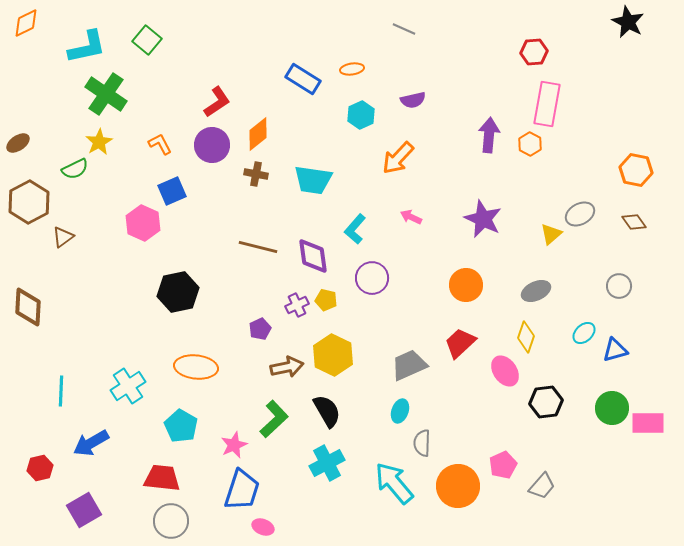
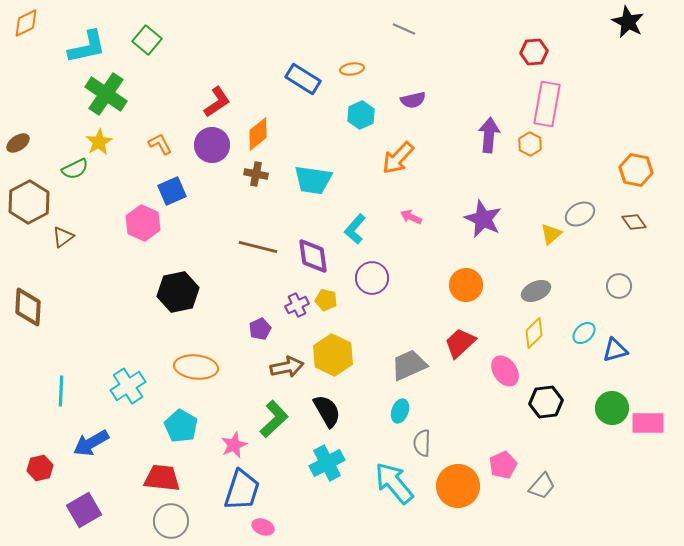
yellow diamond at (526, 337): moved 8 px right, 4 px up; rotated 28 degrees clockwise
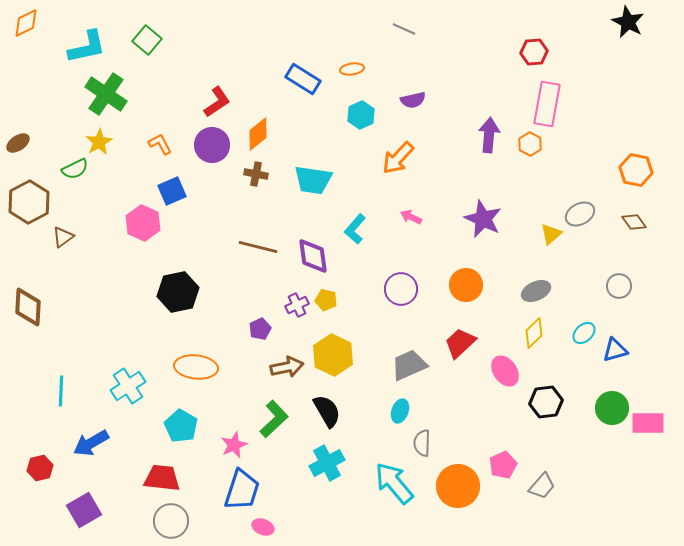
purple circle at (372, 278): moved 29 px right, 11 px down
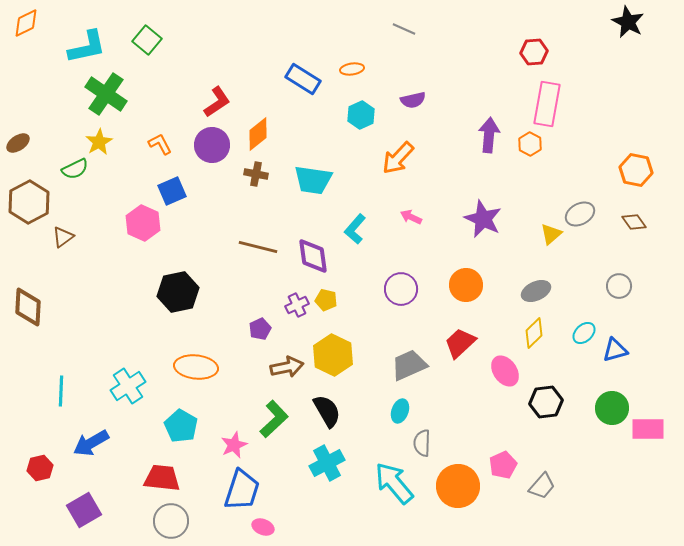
pink rectangle at (648, 423): moved 6 px down
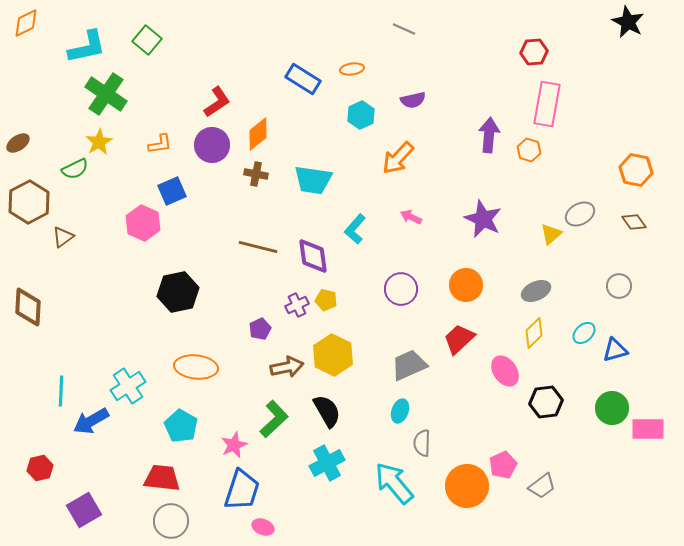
orange L-shape at (160, 144): rotated 110 degrees clockwise
orange hexagon at (530, 144): moved 1 px left, 6 px down; rotated 10 degrees counterclockwise
red trapezoid at (460, 343): moved 1 px left, 4 px up
blue arrow at (91, 443): moved 22 px up
orange circle at (458, 486): moved 9 px right
gray trapezoid at (542, 486): rotated 12 degrees clockwise
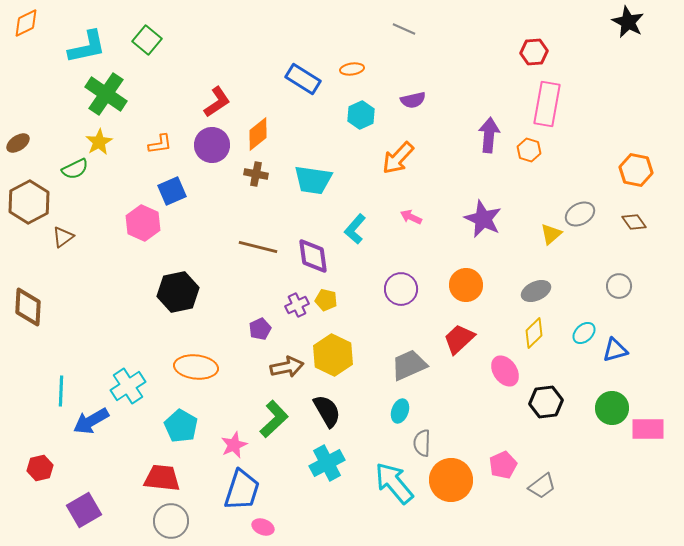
orange circle at (467, 486): moved 16 px left, 6 px up
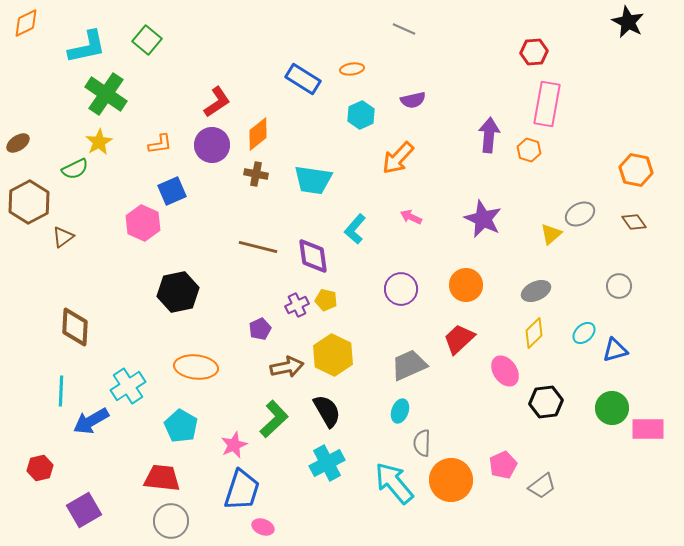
brown diamond at (28, 307): moved 47 px right, 20 px down
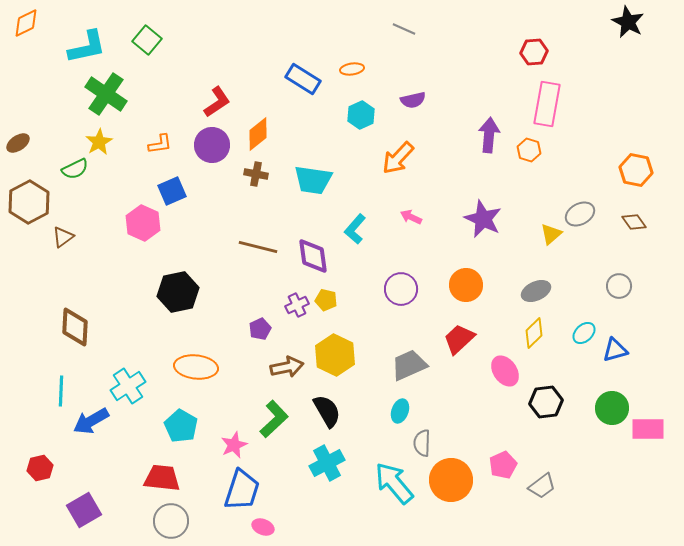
yellow hexagon at (333, 355): moved 2 px right
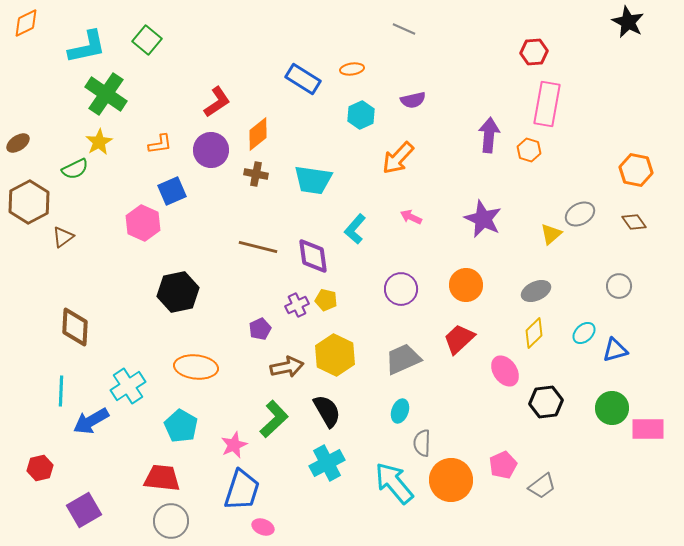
purple circle at (212, 145): moved 1 px left, 5 px down
gray trapezoid at (409, 365): moved 6 px left, 6 px up
